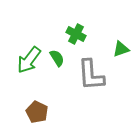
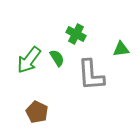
green triangle: rotated 12 degrees clockwise
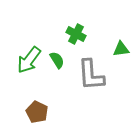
green semicircle: moved 2 px down
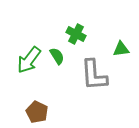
green semicircle: moved 4 px up
gray L-shape: moved 3 px right
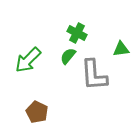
green cross: moved 1 px right, 1 px up
green semicircle: moved 11 px right; rotated 108 degrees counterclockwise
green arrow: moved 1 px left; rotated 8 degrees clockwise
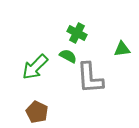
green triangle: moved 1 px right
green semicircle: rotated 78 degrees clockwise
green arrow: moved 7 px right, 7 px down
gray L-shape: moved 4 px left, 3 px down
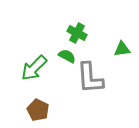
green semicircle: moved 1 px left
green arrow: moved 1 px left, 1 px down
brown pentagon: moved 1 px right, 2 px up
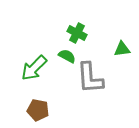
brown pentagon: rotated 15 degrees counterclockwise
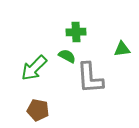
green cross: moved 1 px left, 1 px up; rotated 30 degrees counterclockwise
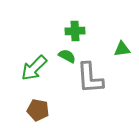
green cross: moved 1 px left, 1 px up
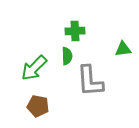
green triangle: moved 1 px right
green semicircle: rotated 60 degrees clockwise
gray L-shape: moved 3 px down
brown pentagon: moved 4 px up
